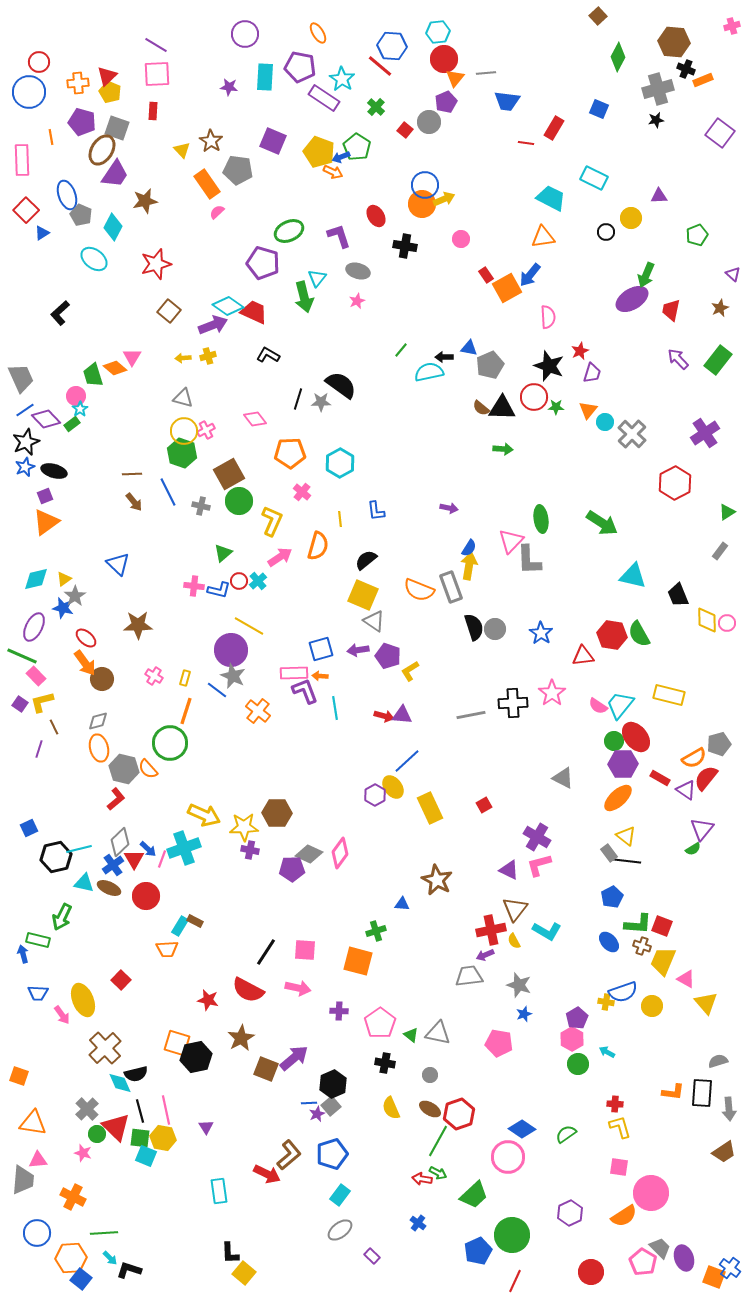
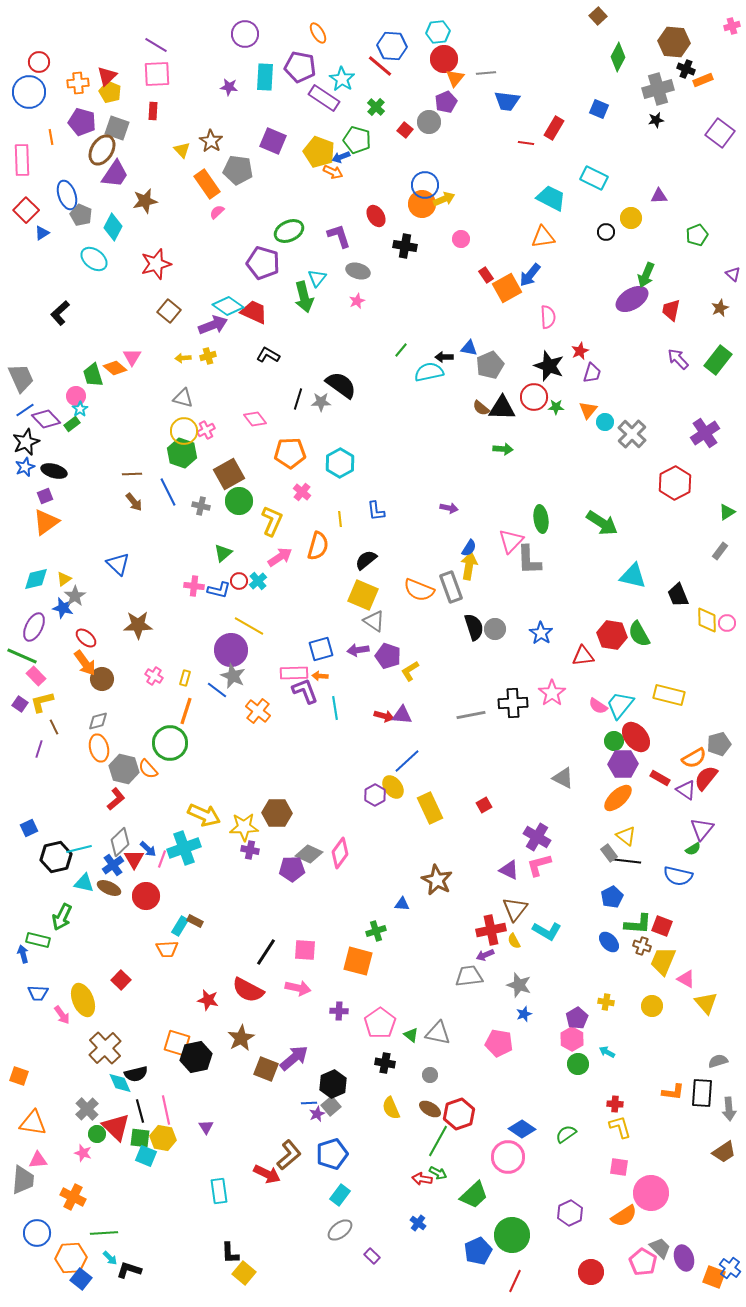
green pentagon at (357, 147): moved 7 px up; rotated 16 degrees counterclockwise
blue semicircle at (623, 992): moved 55 px right, 116 px up; rotated 32 degrees clockwise
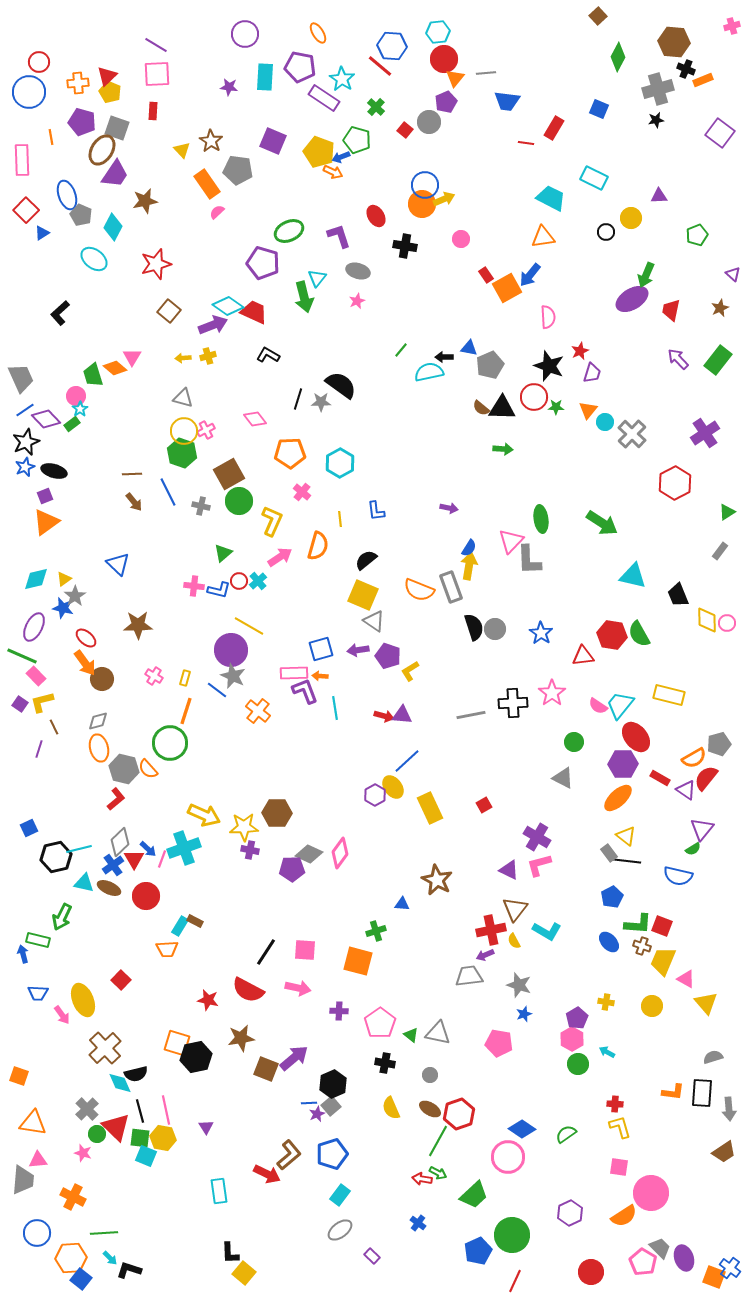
green circle at (614, 741): moved 40 px left, 1 px down
brown star at (241, 1038): rotated 20 degrees clockwise
gray semicircle at (718, 1061): moved 5 px left, 4 px up
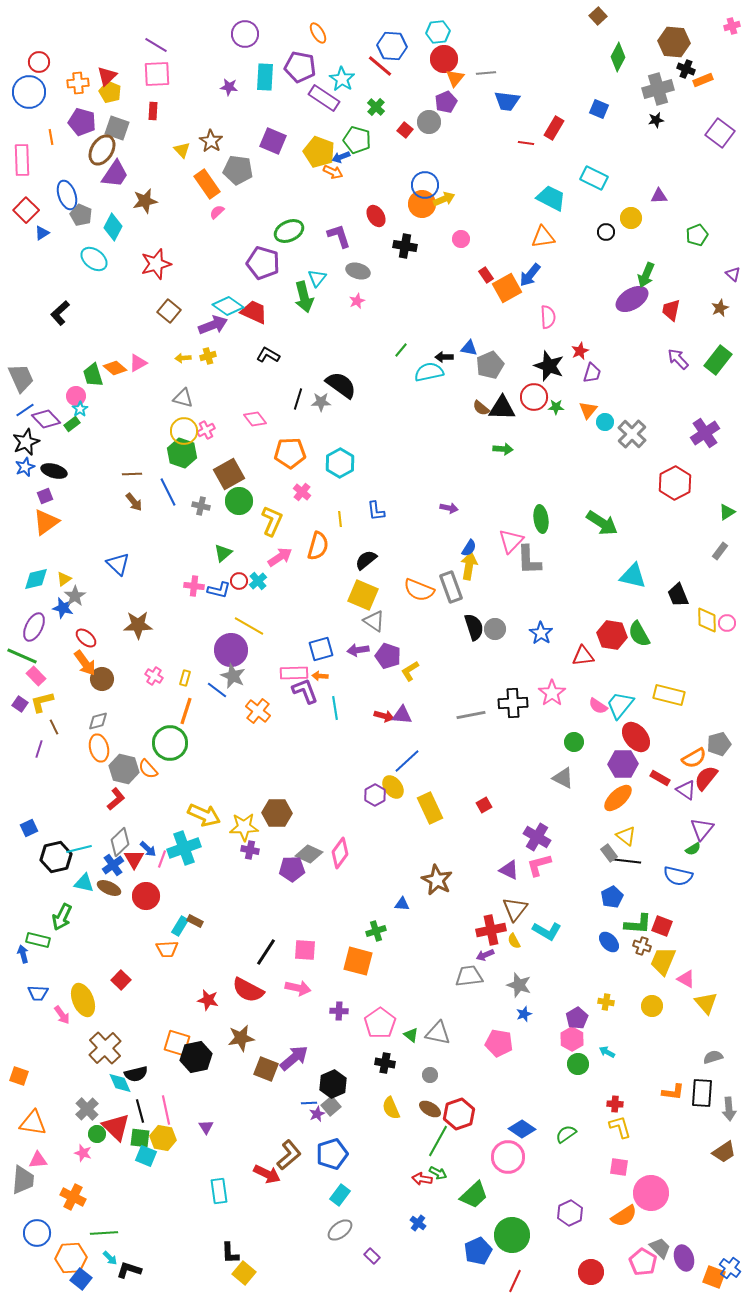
pink triangle at (132, 357): moved 6 px right, 6 px down; rotated 30 degrees clockwise
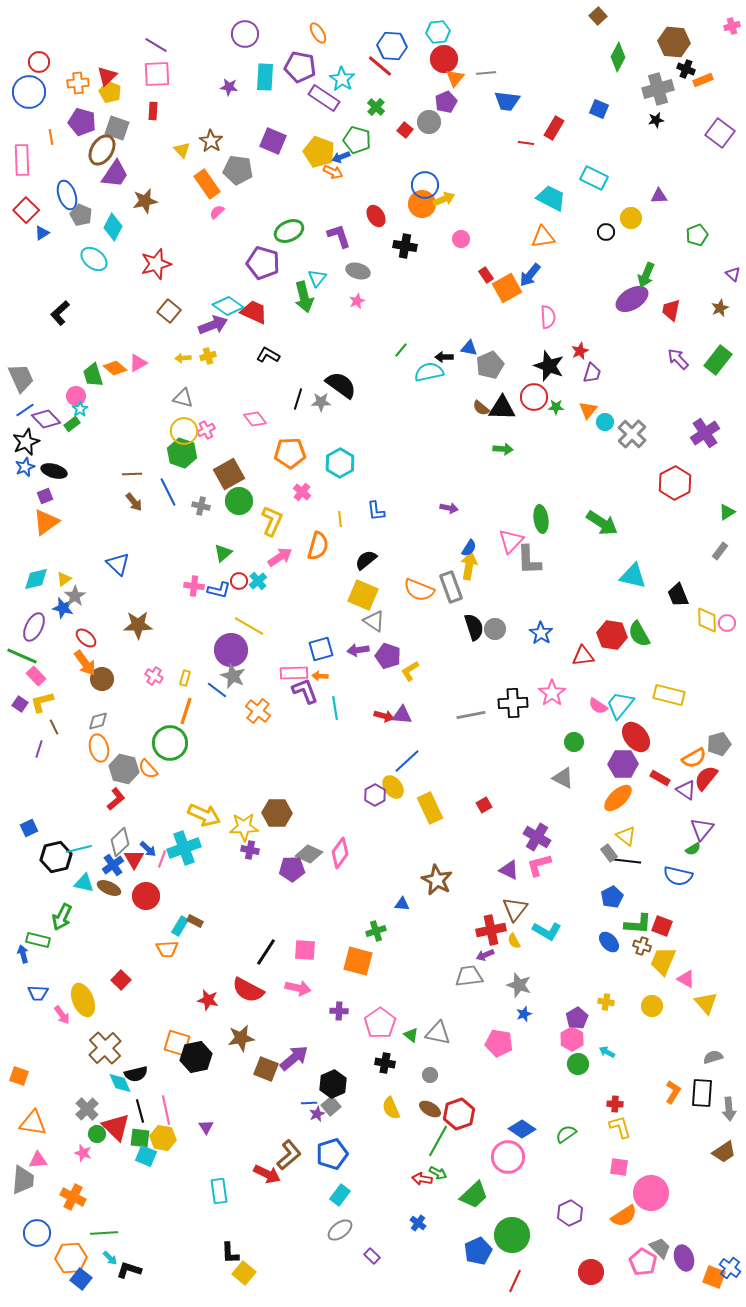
orange L-shape at (673, 1092): rotated 65 degrees counterclockwise
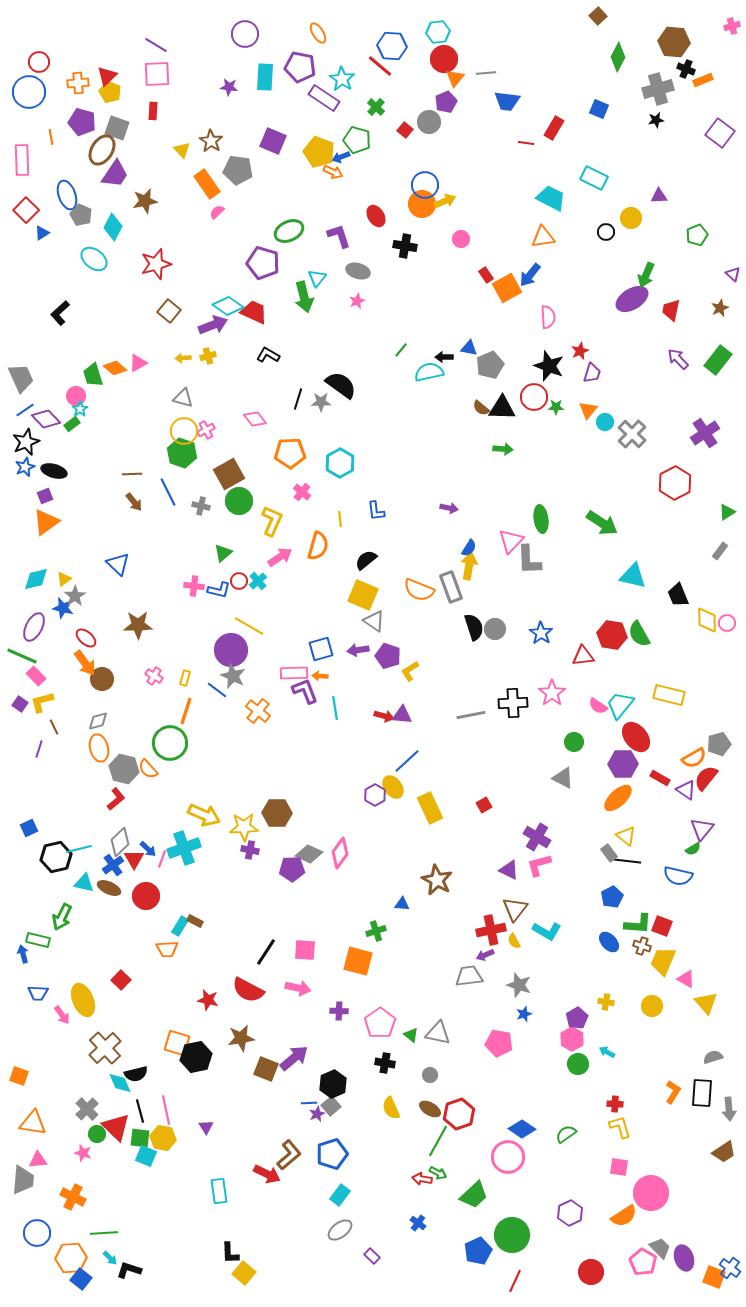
yellow arrow at (444, 199): moved 1 px right, 2 px down
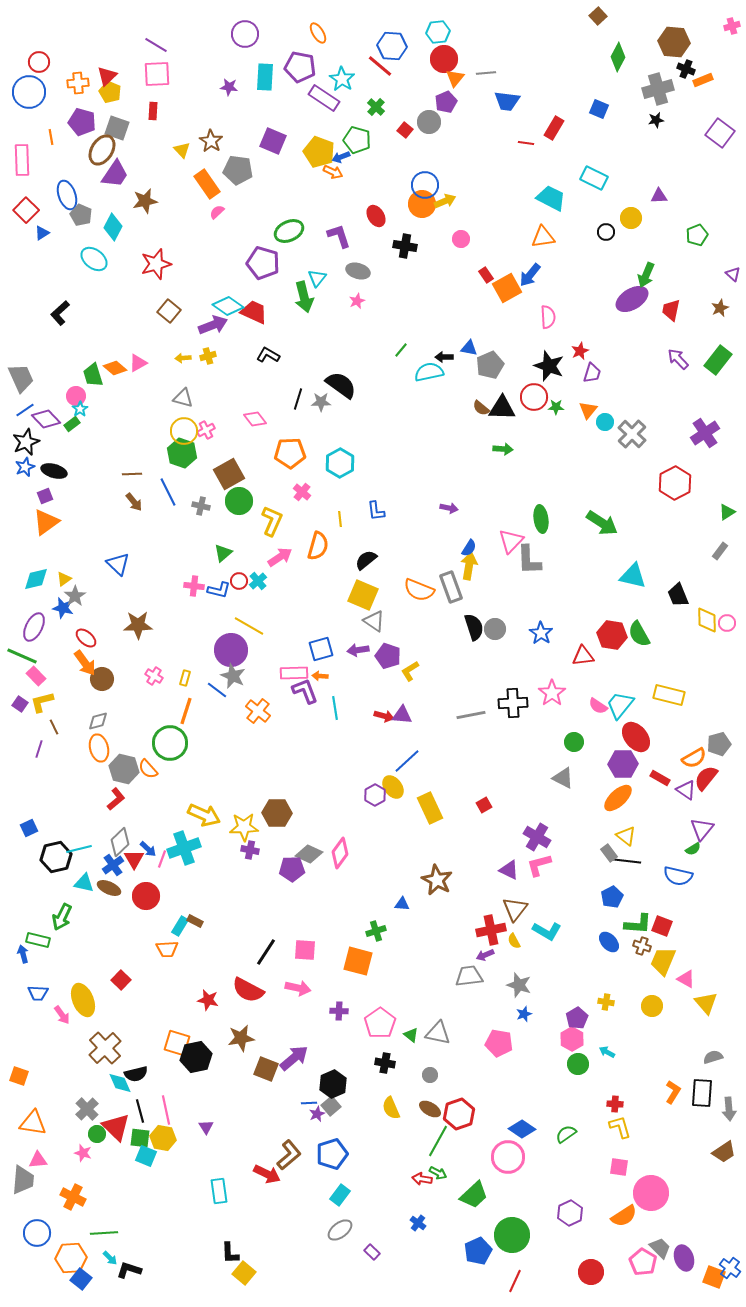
purple rectangle at (372, 1256): moved 4 px up
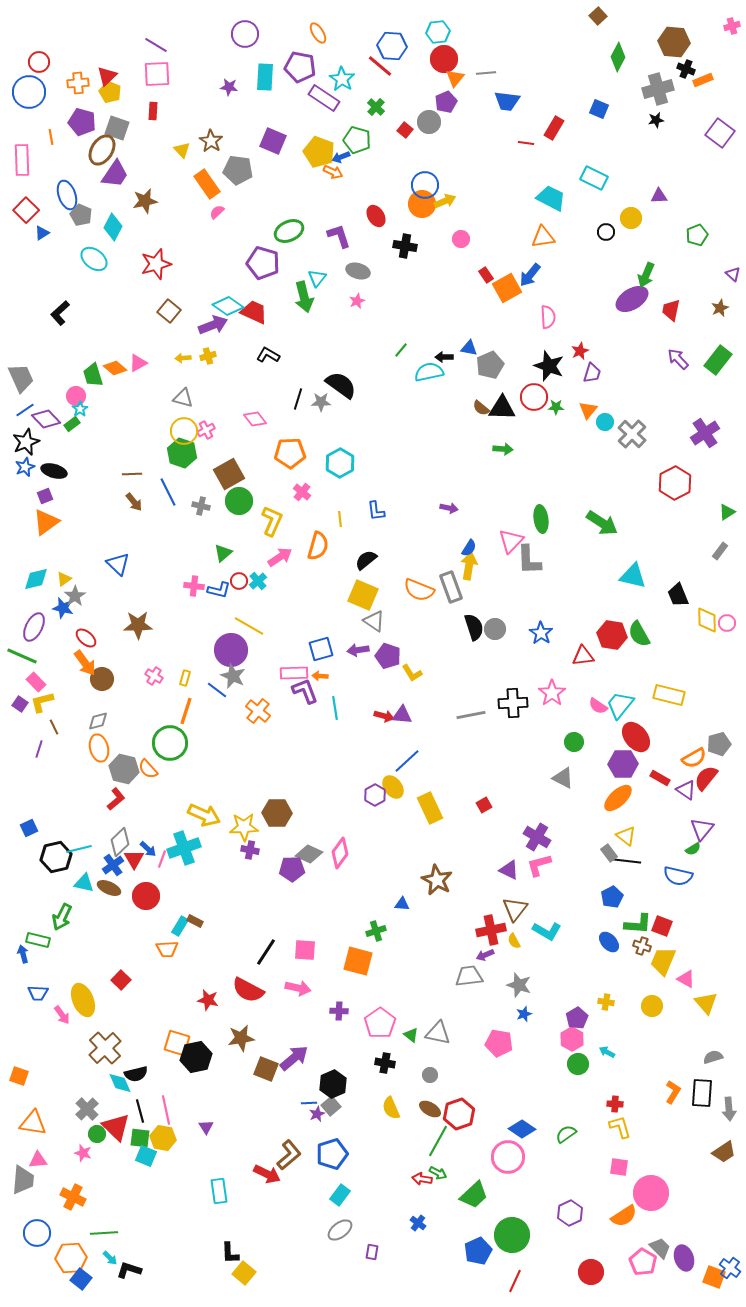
yellow L-shape at (410, 671): moved 2 px right, 2 px down; rotated 90 degrees counterclockwise
pink rectangle at (36, 676): moved 6 px down
purple rectangle at (372, 1252): rotated 56 degrees clockwise
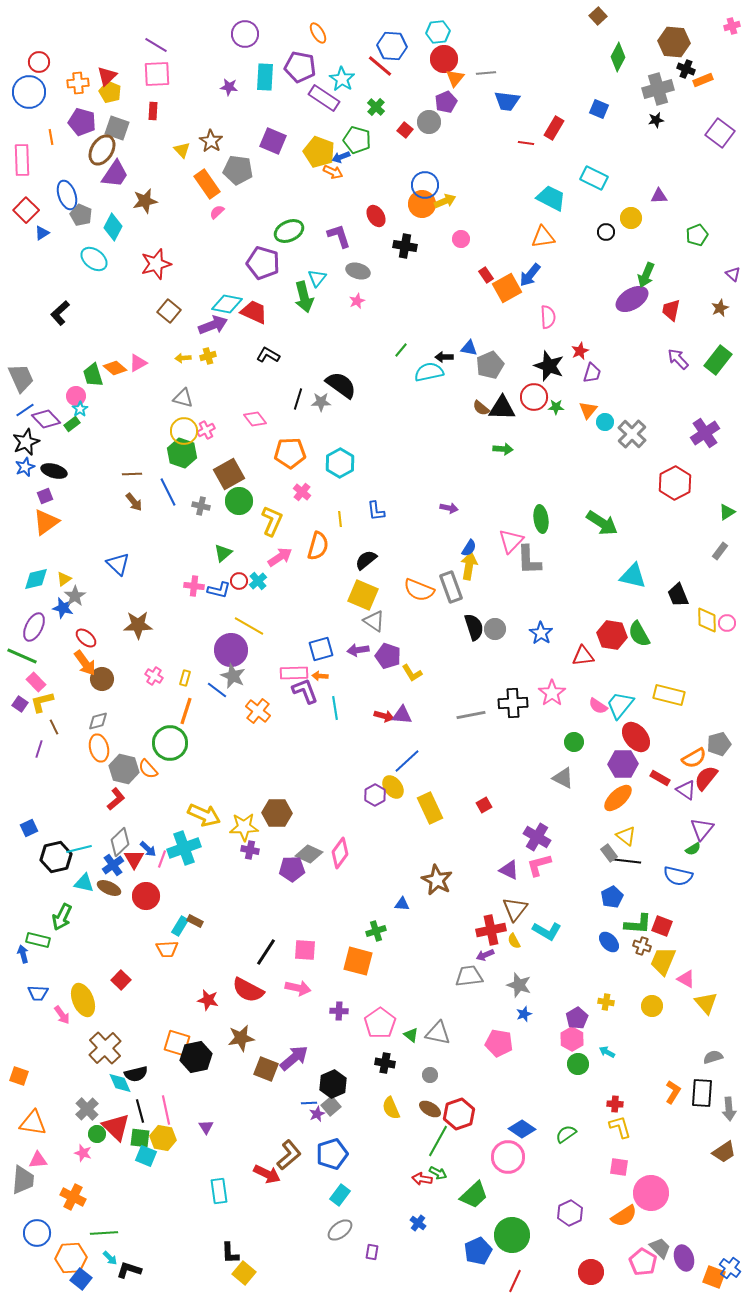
cyan diamond at (228, 306): moved 1 px left, 2 px up; rotated 24 degrees counterclockwise
